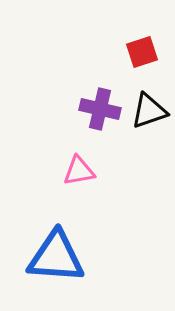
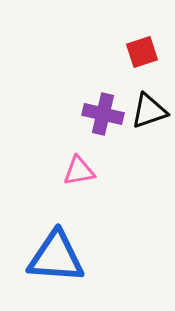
purple cross: moved 3 px right, 5 px down
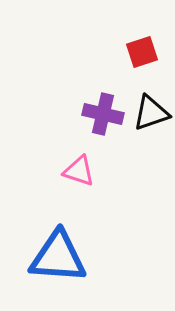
black triangle: moved 2 px right, 2 px down
pink triangle: rotated 28 degrees clockwise
blue triangle: moved 2 px right
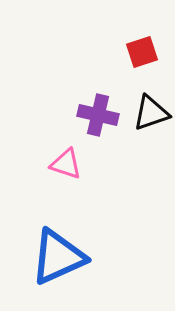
purple cross: moved 5 px left, 1 px down
pink triangle: moved 13 px left, 7 px up
blue triangle: rotated 28 degrees counterclockwise
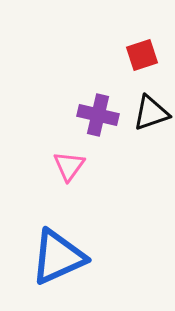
red square: moved 3 px down
pink triangle: moved 3 px right, 2 px down; rotated 48 degrees clockwise
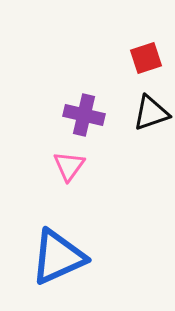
red square: moved 4 px right, 3 px down
purple cross: moved 14 px left
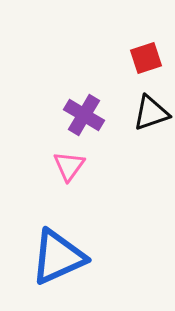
purple cross: rotated 18 degrees clockwise
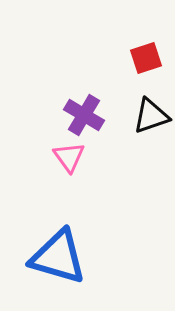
black triangle: moved 3 px down
pink triangle: moved 9 px up; rotated 12 degrees counterclockwise
blue triangle: rotated 40 degrees clockwise
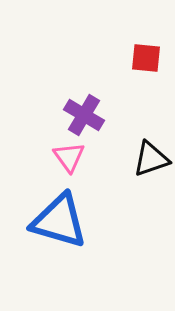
red square: rotated 24 degrees clockwise
black triangle: moved 43 px down
blue triangle: moved 1 px right, 36 px up
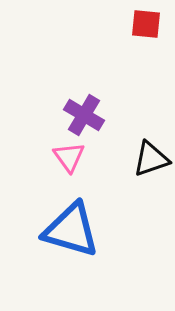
red square: moved 34 px up
blue triangle: moved 12 px right, 9 px down
